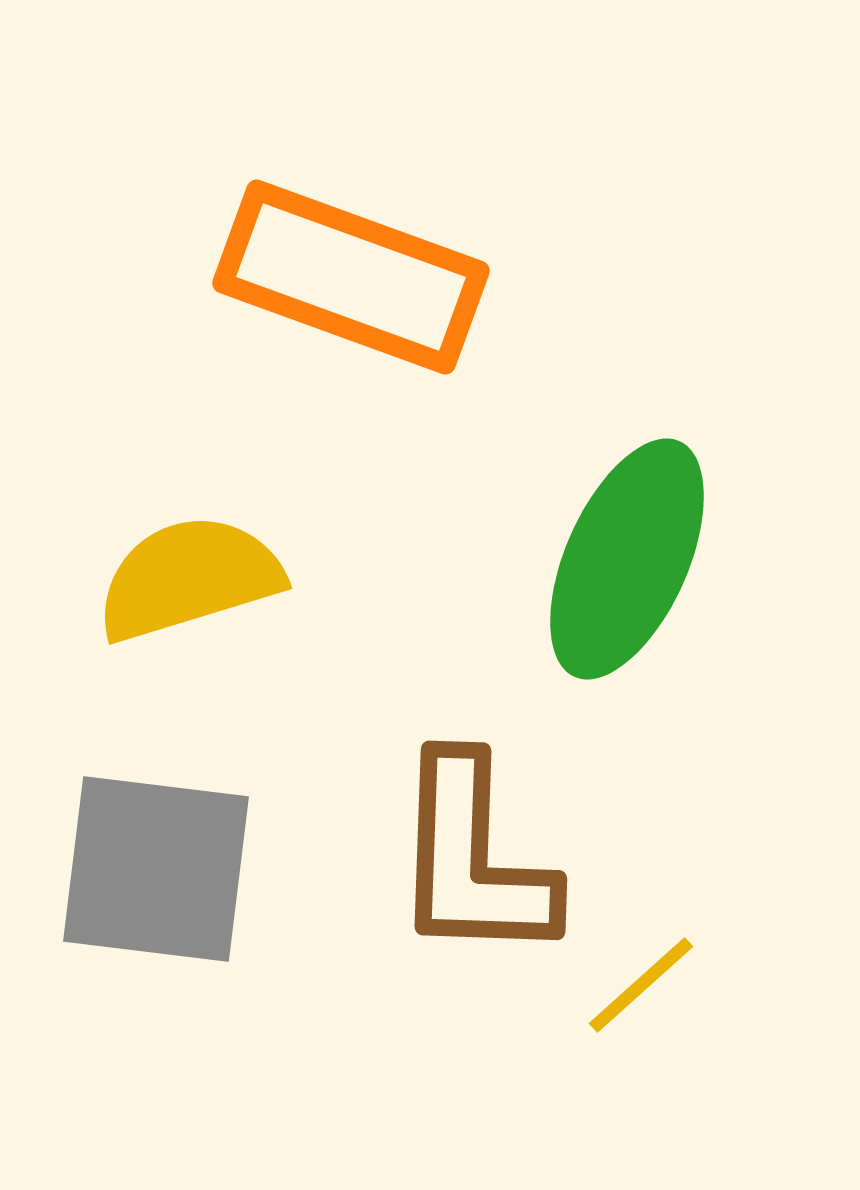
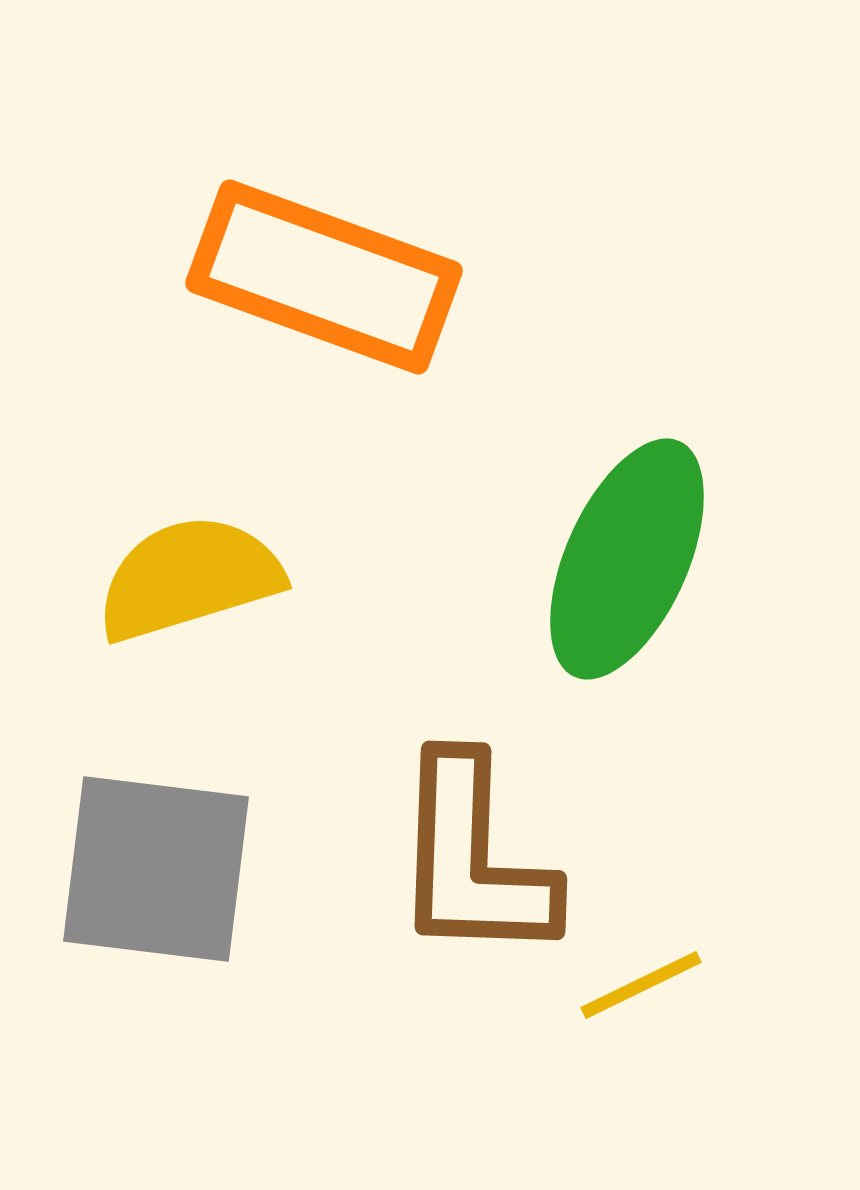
orange rectangle: moved 27 px left
yellow line: rotated 16 degrees clockwise
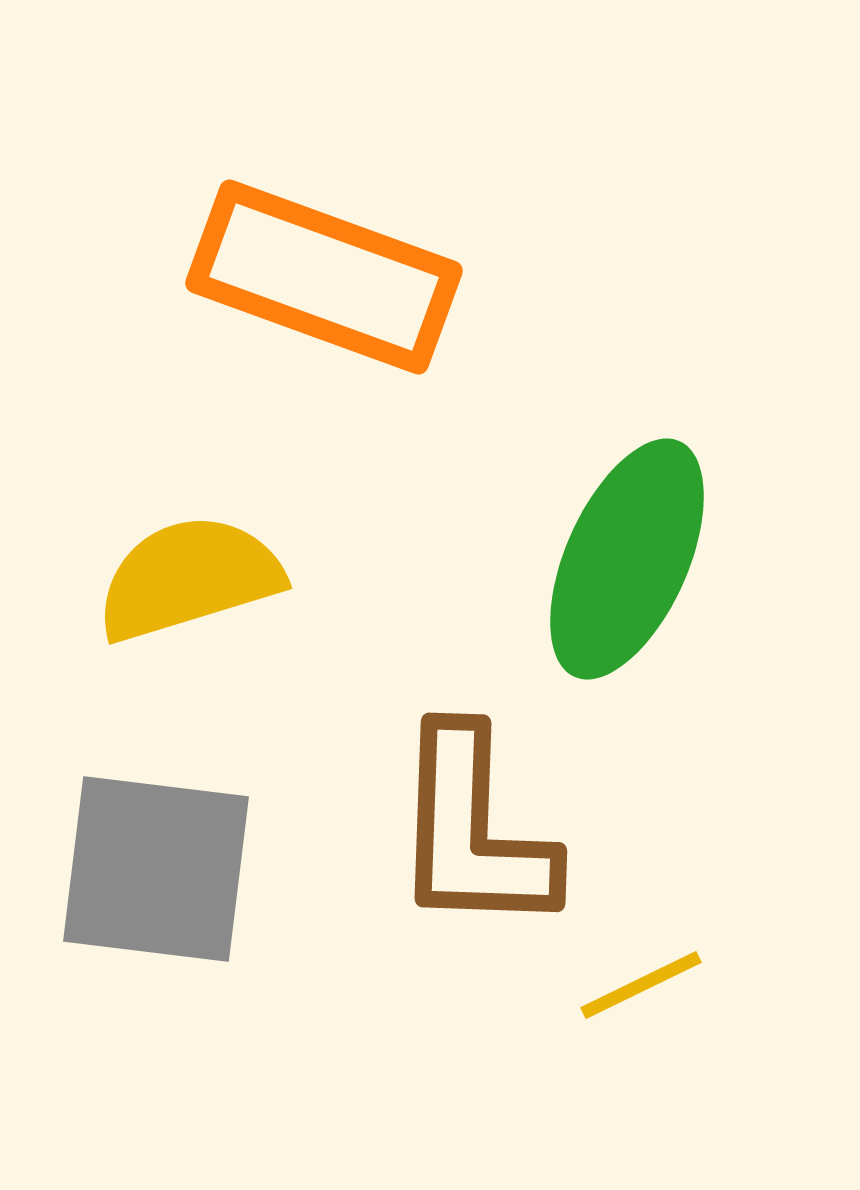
brown L-shape: moved 28 px up
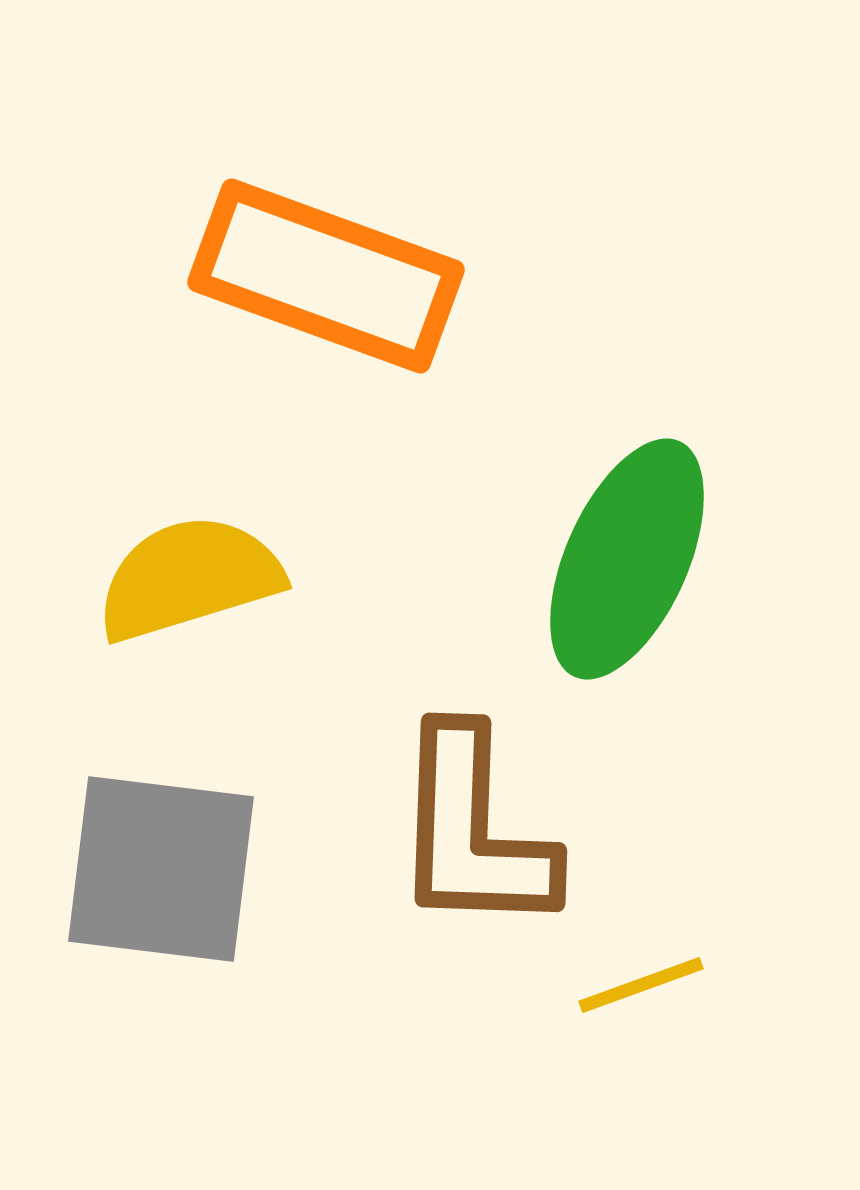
orange rectangle: moved 2 px right, 1 px up
gray square: moved 5 px right
yellow line: rotated 6 degrees clockwise
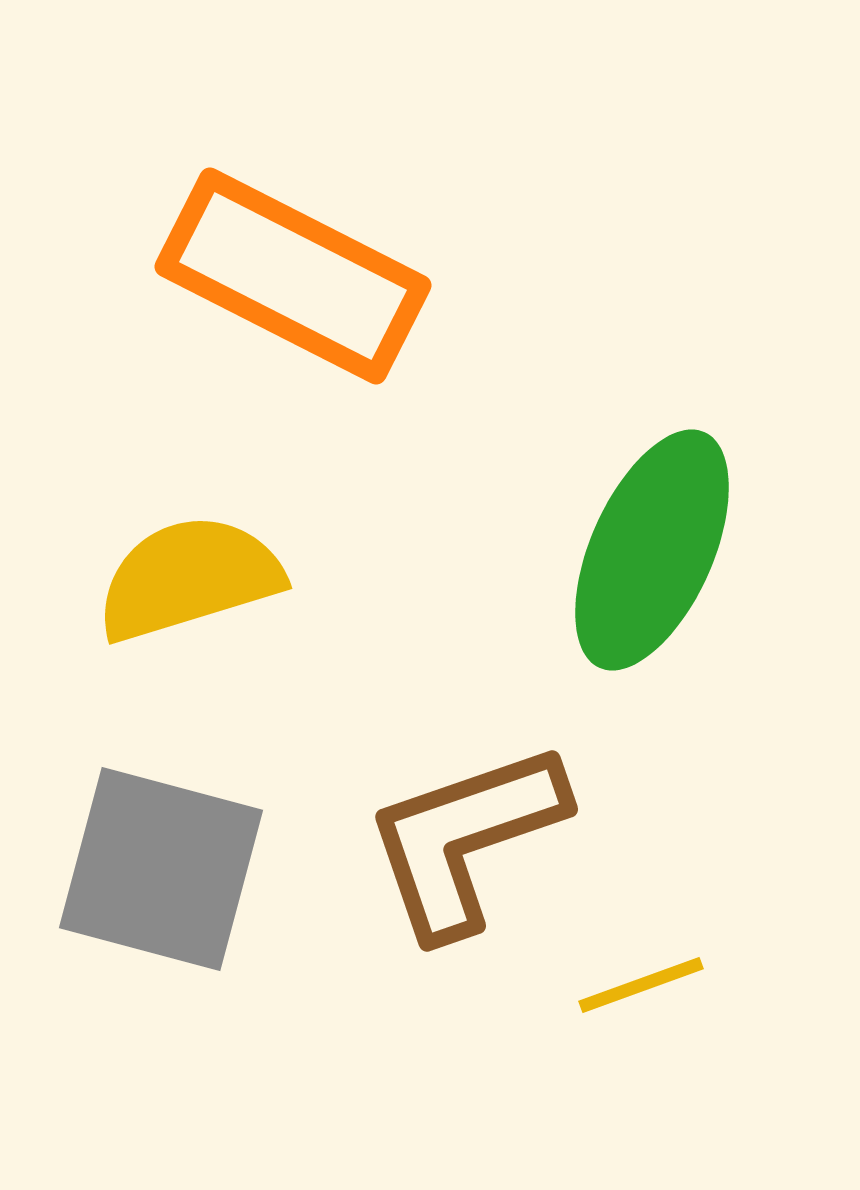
orange rectangle: moved 33 px left; rotated 7 degrees clockwise
green ellipse: moved 25 px right, 9 px up
brown L-shape: moved 8 px left, 8 px down; rotated 69 degrees clockwise
gray square: rotated 8 degrees clockwise
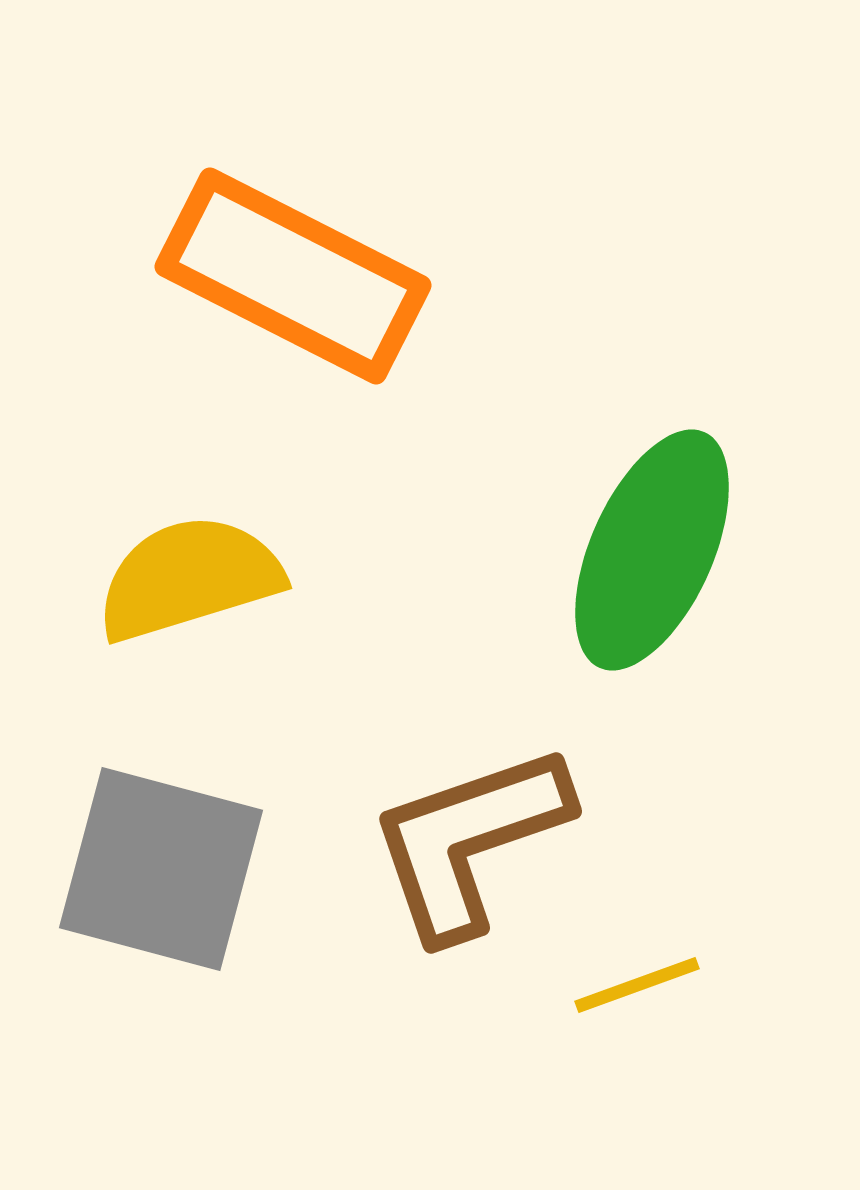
brown L-shape: moved 4 px right, 2 px down
yellow line: moved 4 px left
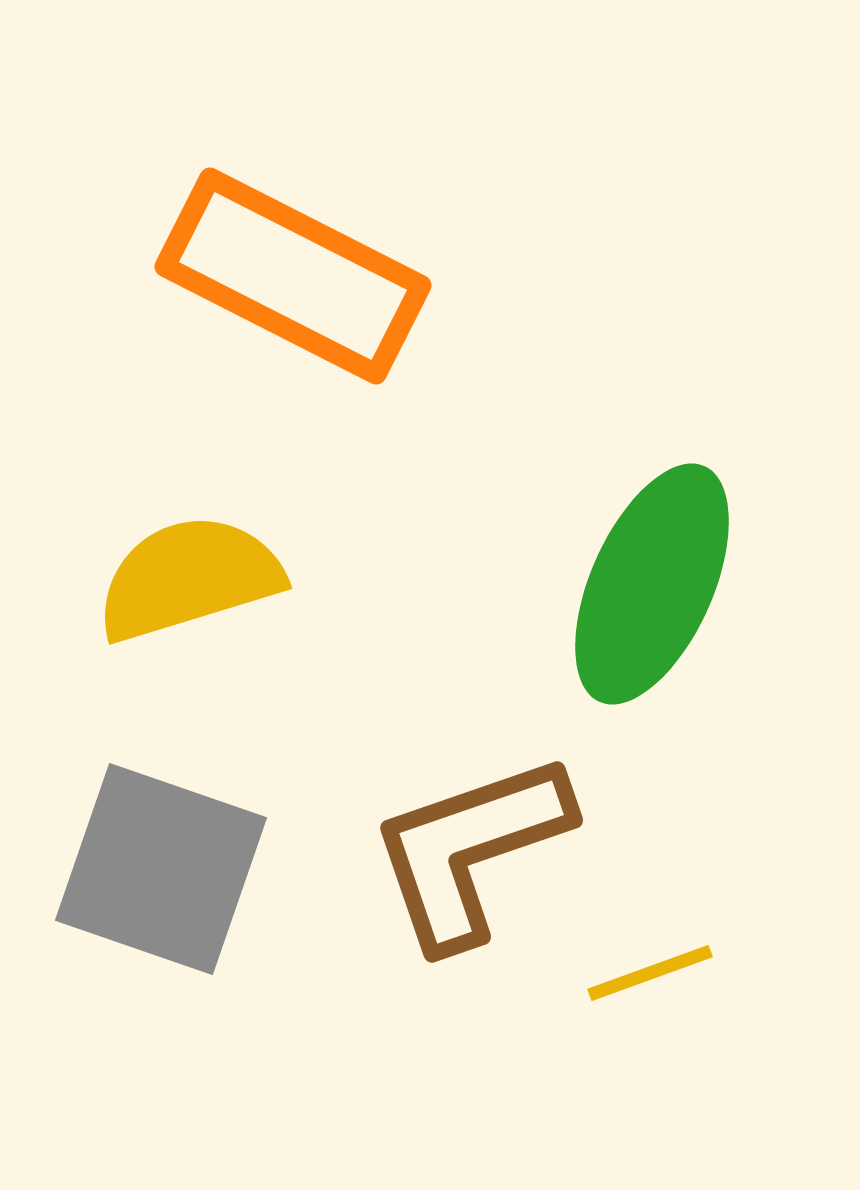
green ellipse: moved 34 px down
brown L-shape: moved 1 px right, 9 px down
gray square: rotated 4 degrees clockwise
yellow line: moved 13 px right, 12 px up
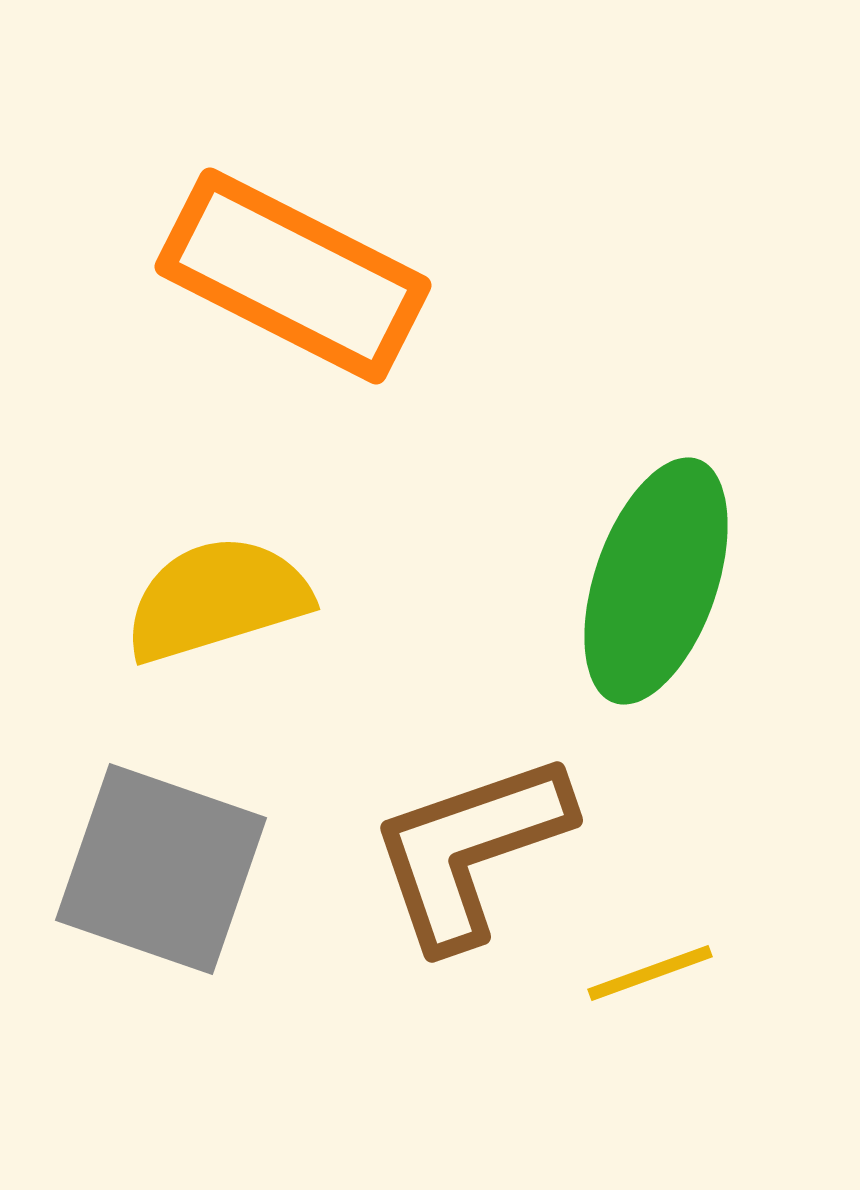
yellow semicircle: moved 28 px right, 21 px down
green ellipse: moved 4 px right, 3 px up; rotated 5 degrees counterclockwise
